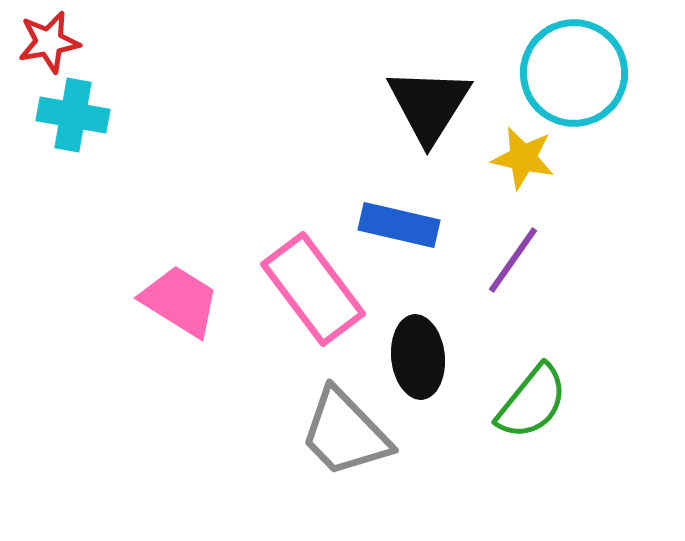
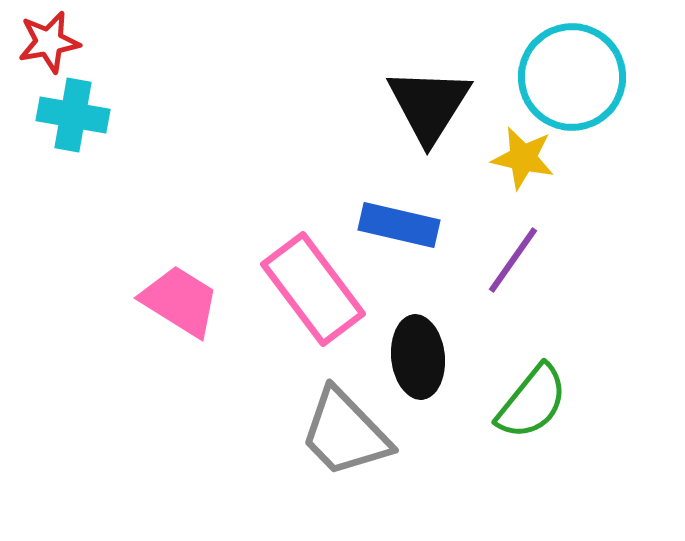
cyan circle: moved 2 px left, 4 px down
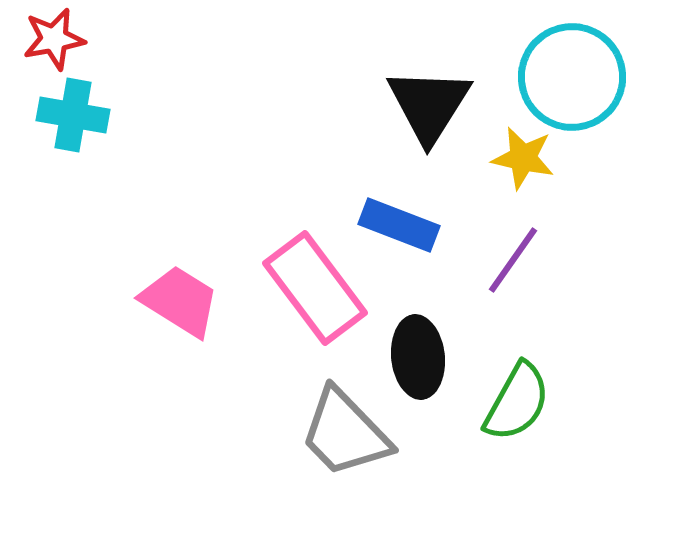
red star: moved 5 px right, 3 px up
blue rectangle: rotated 8 degrees clockwise
pink rectangle: moved 2 px right, 1 px up
green semicircle: moved 15 px left; rotated 10 degrees counterclockwise
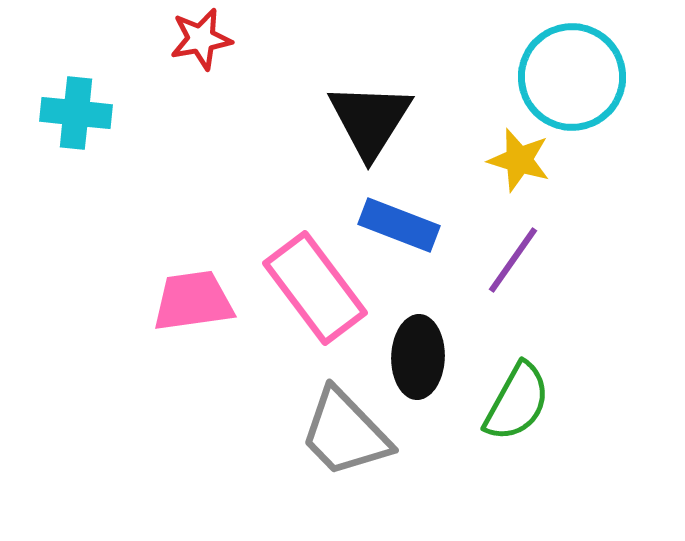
red star: moved 147 px right
black triangle: moved 59 px left, 15 px down
cyan cross: moved 3 px right, 2 px up; rotated 4 degrees counterclockwise
yellow star: moved 4 px left, 2 px down; rotated 4 degrees clockwise
pink trapezoid: moved 13 px right; rotated 40 degrees counterclockwise
black ellipse: rotated 8 degrees clockwise
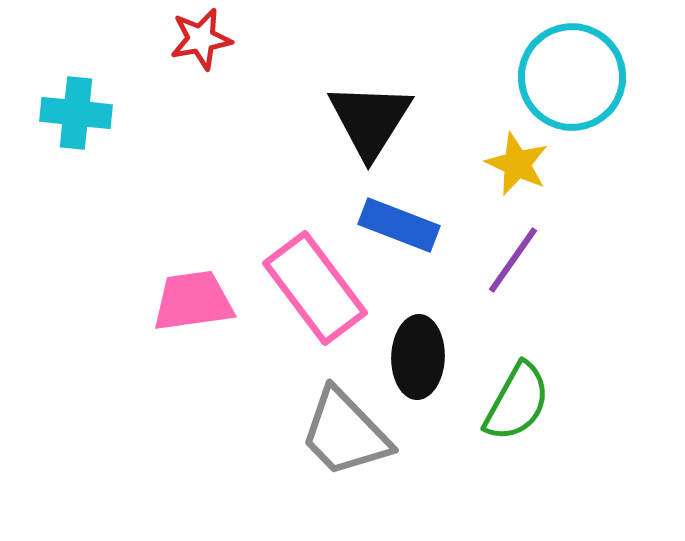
yellow star: moved 2 px left, 4 px down; rotated 8 degrees clockwise
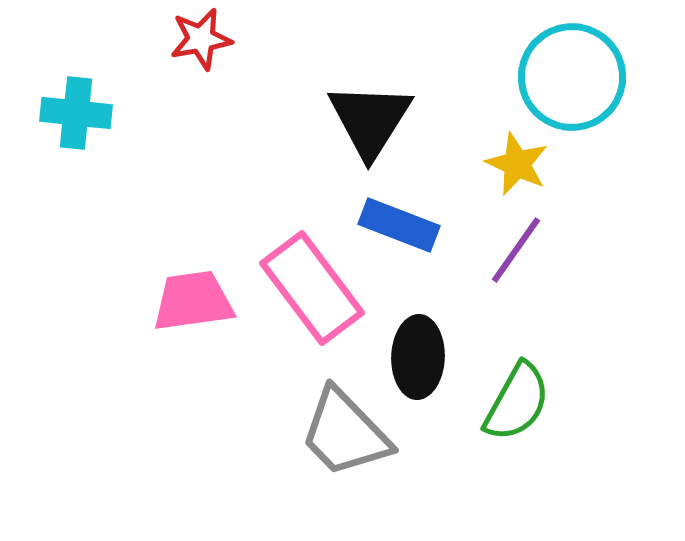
purple line: moved 3 px right, 10 px up
pink rectangle: moved 3 px left
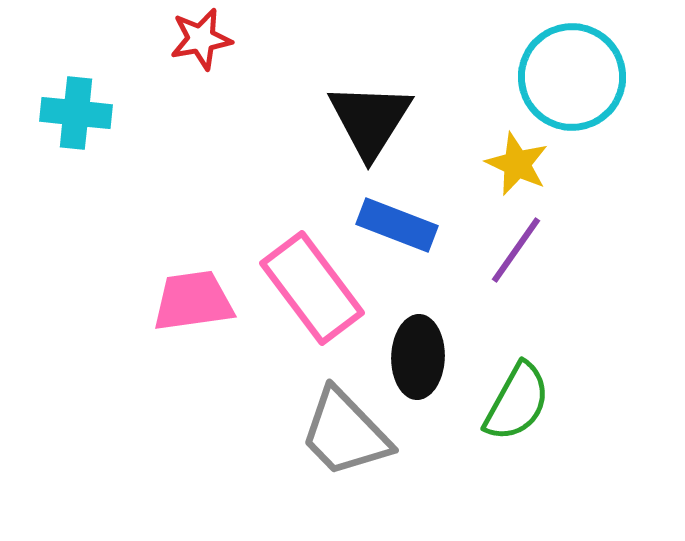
blue rectangle: moved 2 px left
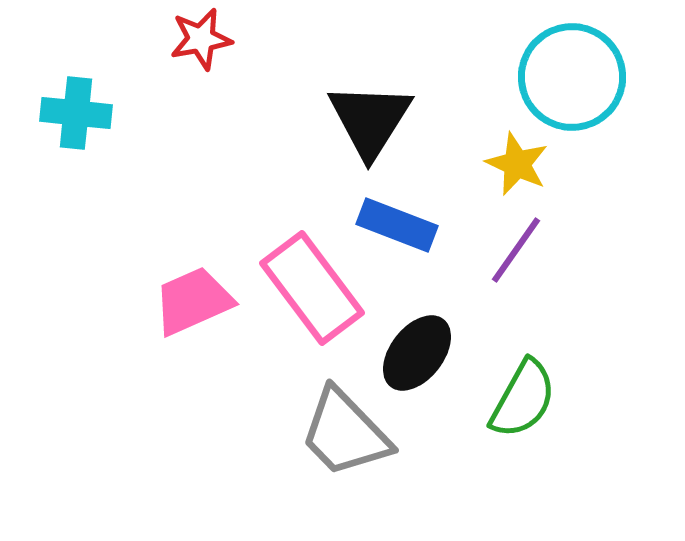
pink trapezoid: rotated 16 degrees counterclockwise
black ellipse: moved 1 px left, 4 px up; rotated 36 degrees clockwise
green semicircle: moved 6 px right, 3 px up
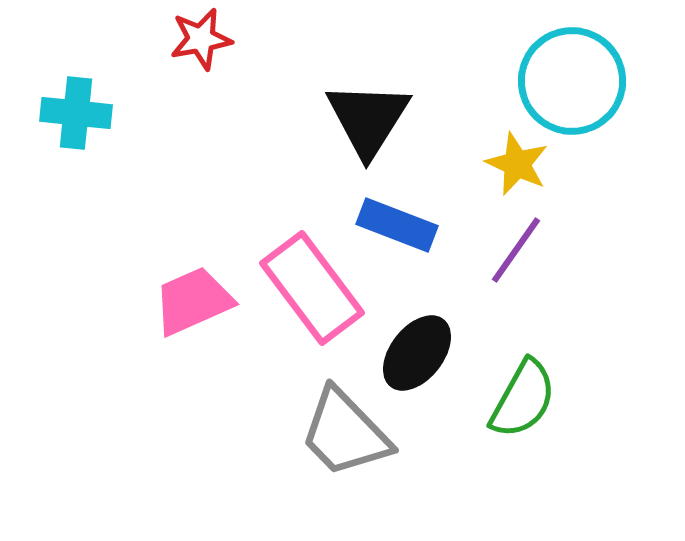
cyan circle: moved 4 px down
black triangle: moved 2 px left, 1 px up
